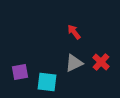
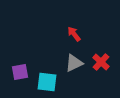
red arrow: moved 2 px down
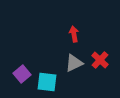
red arrow: rotated 28 degrees clockwise
red cross: moved 1 px left, 2 px up
purple square: moved 2 px right, 2 px down; rotated 30 degrees counterclockwise
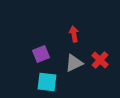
purple square: moved 19 px right, 20 px up; rotated 18 degrees clockwise
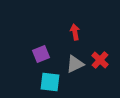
red arrow: moved 1 px right, 2 px up
gray triangle: moved 1 px right, 1 px down
cyan square: moved 3 px right
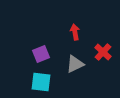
red cross: moved 3 px right, 8 px up
cyan square: moved 9 px left
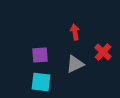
purple square: moved 1 px left, 1 px down; rotated 18 degrees clockwise
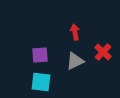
gray triangle: moved 3 px up
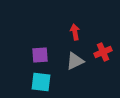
red cross: rotated 24 degrees clockwise
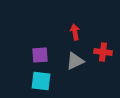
red cross: rotated 30 degrees clockwise
cyan square: moved 1 px up
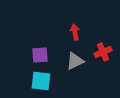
red cross: rotated 30 degrees counterclockwise
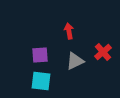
red arrow: moved 6 px left, 1 px up
red cross: rotated 18 degrees counterclockwise
